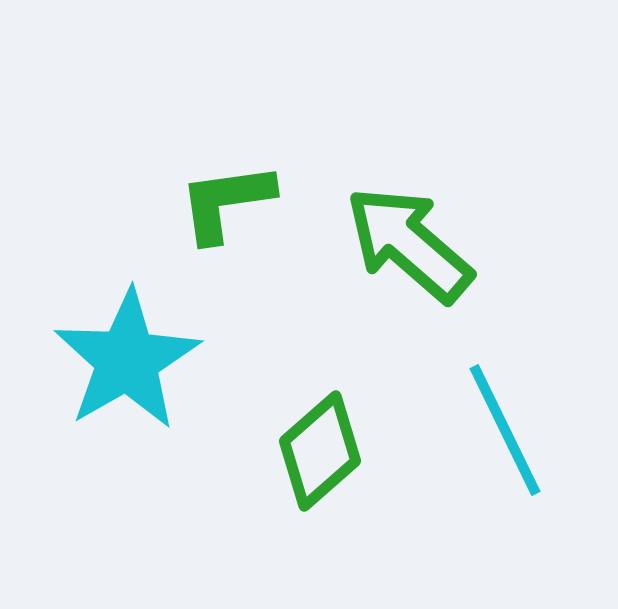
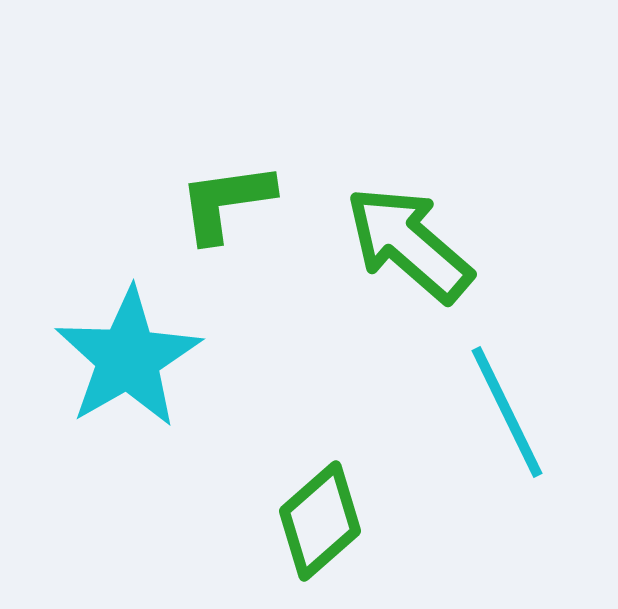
cyan star: moved 1 px right, 2 px up
cyan line: moved 2 px right, 18 px up
green diamond: moved 70 px down
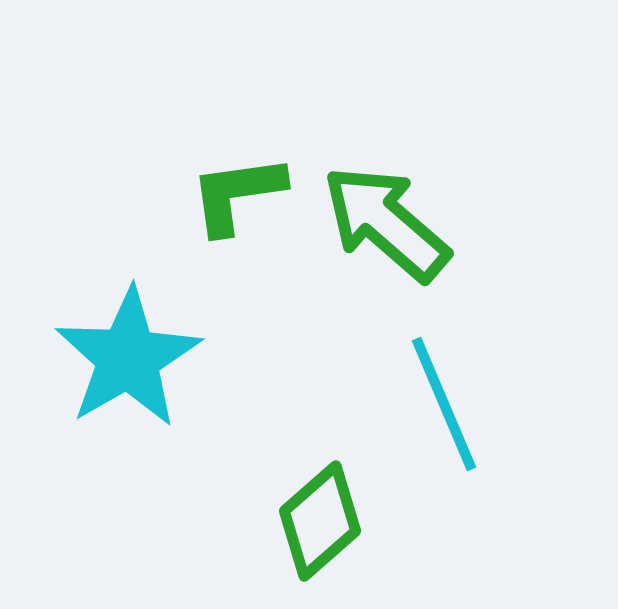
green L-shape: moved 11 px right, 8 px up
green arrow: moved 23 px left, 21 px up
cyan line: moved 63 px left, 8 px up; rotated 3 degrees clockwise
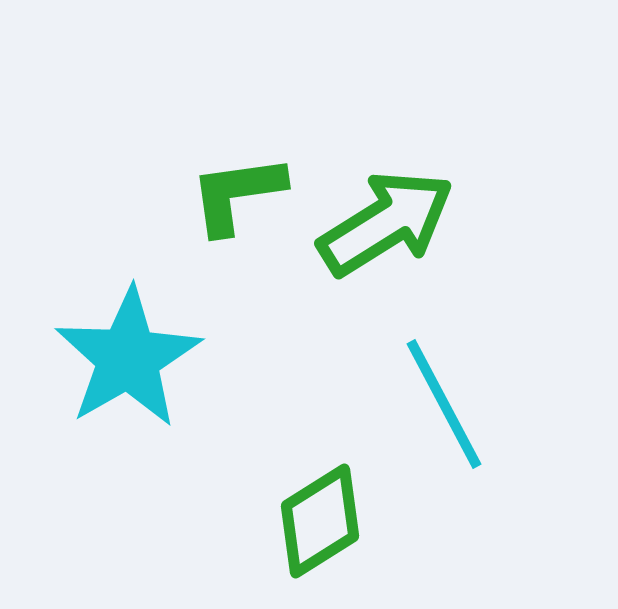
green arrow: rotated 107 degrees clockwise
cyan line: rotated 5 degrees counterclockwise
green diamond: rotated 9 degrees clockwise
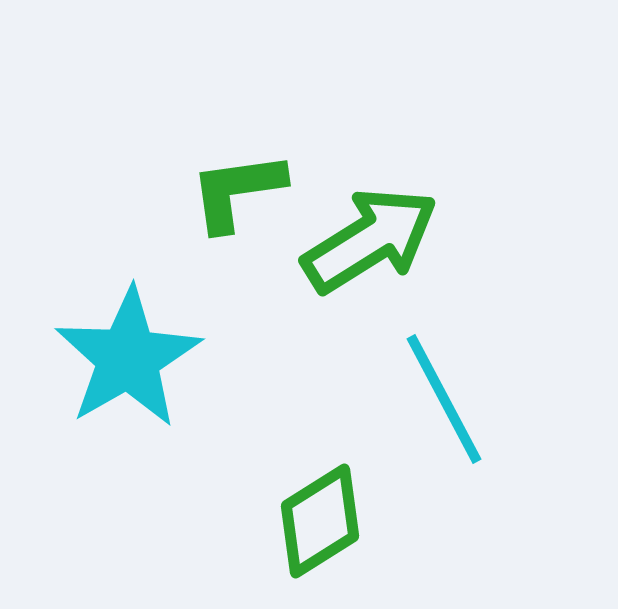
green L-shape: moved 3 px up
green arrow: moved 16 px left, 17 px down
cyan line: moved 5 px up
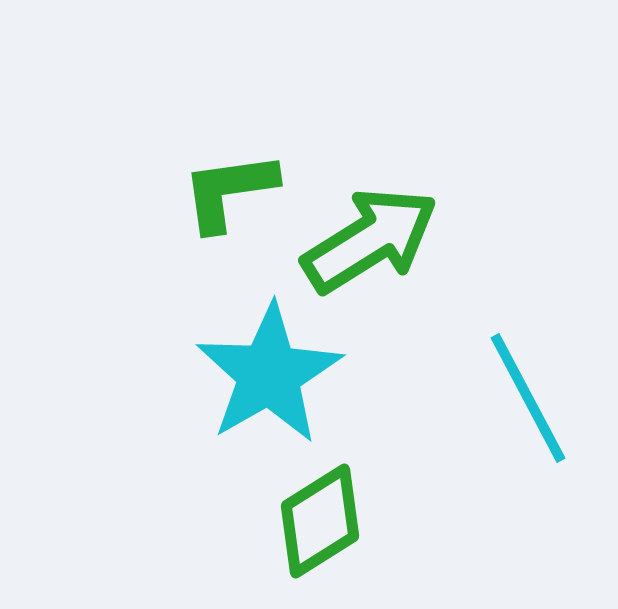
green L-shape: moved 8 px left
cyan star: moved 141 px right, 16 px down
cyan line: moved 84 px right, 1 px up
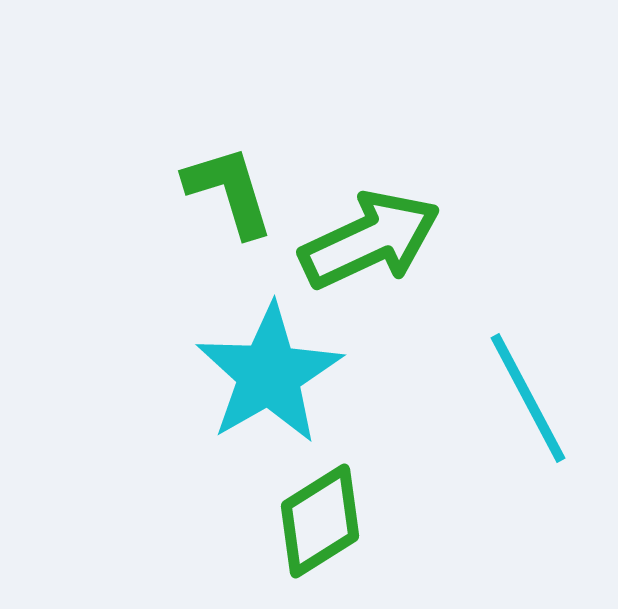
green L-shape: rotated 81 degrees clockwise
green arrow: rotated 7 degrees clockwise
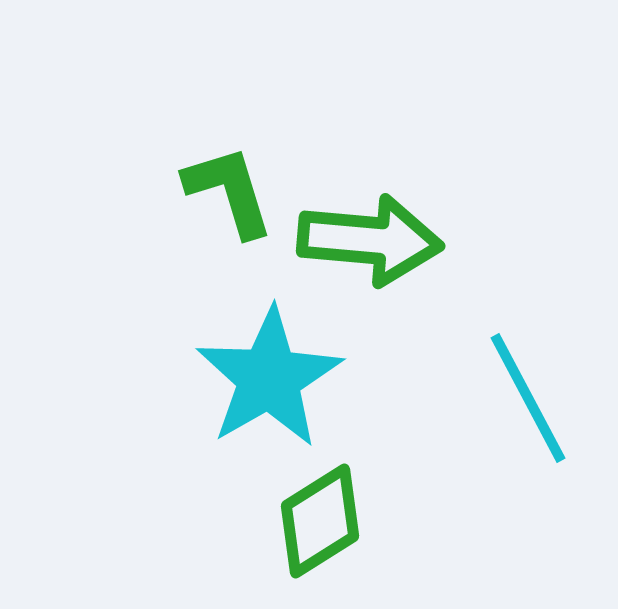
green arrow: rotated 30 degrees clockwise
cyan star: moved 4 px down
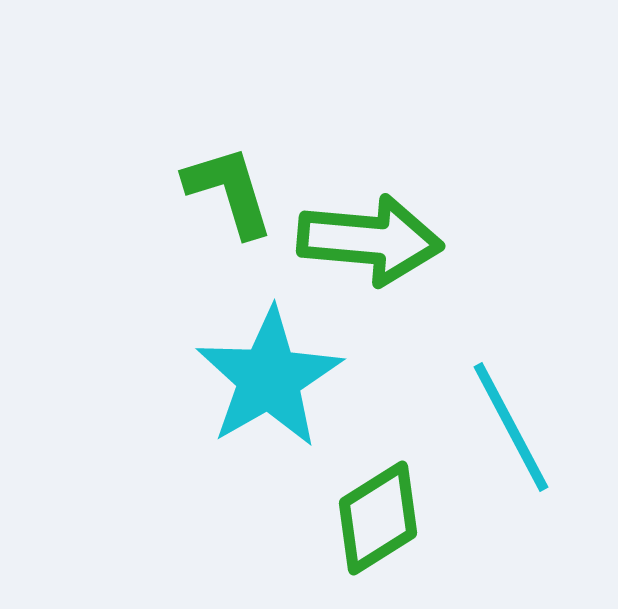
cyan line: moved 17 px left, 29 px down
green diamond: moved 58 px right, 3 px up
